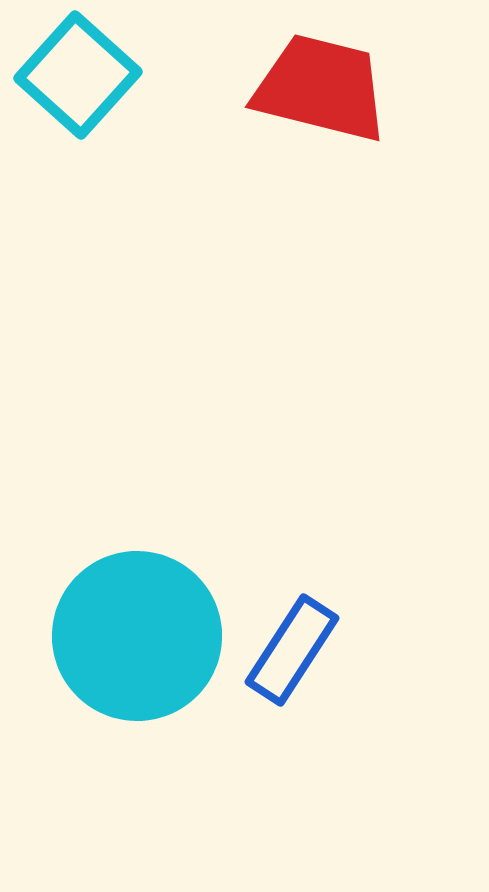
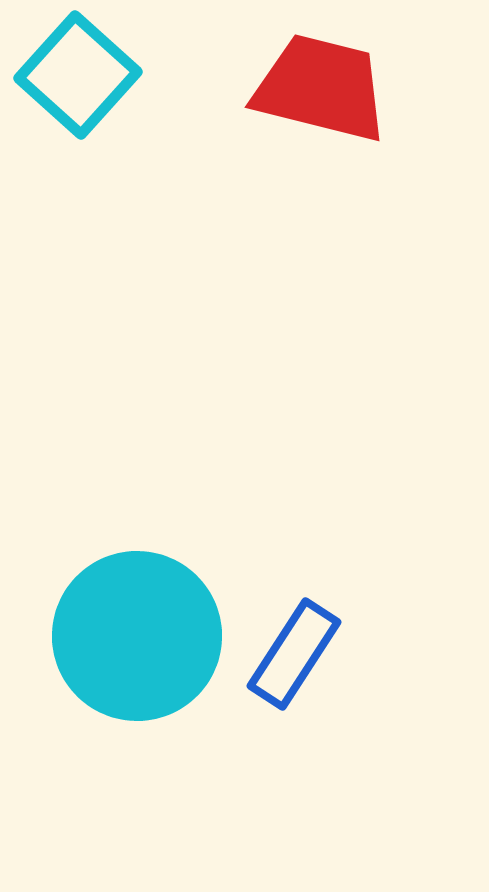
blue rectangle: moved 2 px right, 4 px down
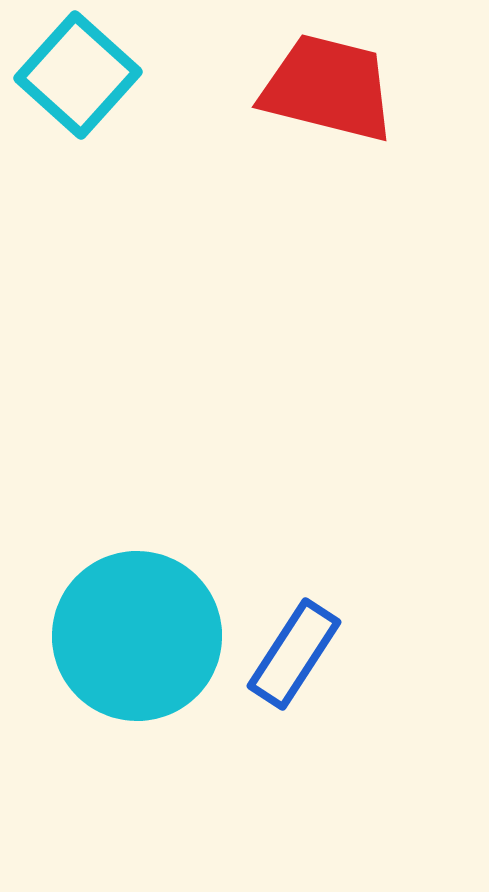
red trapezoid: moved 7 px right
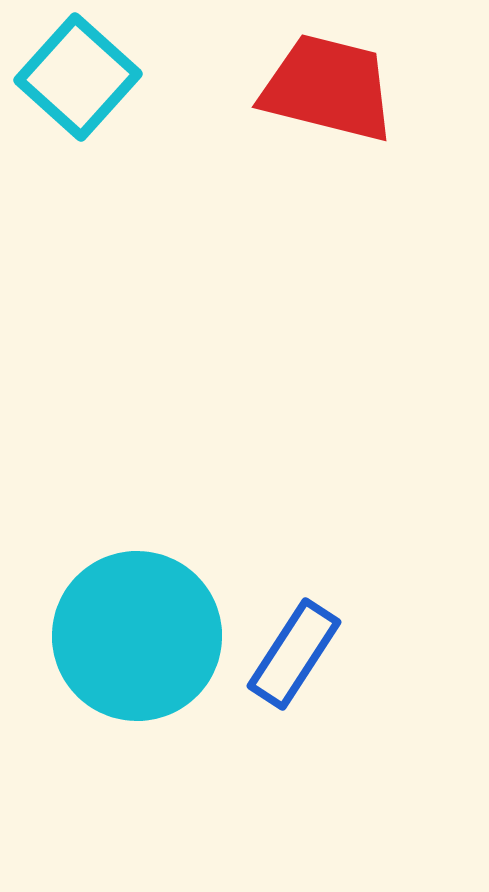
cyan square: moved 2 px down
